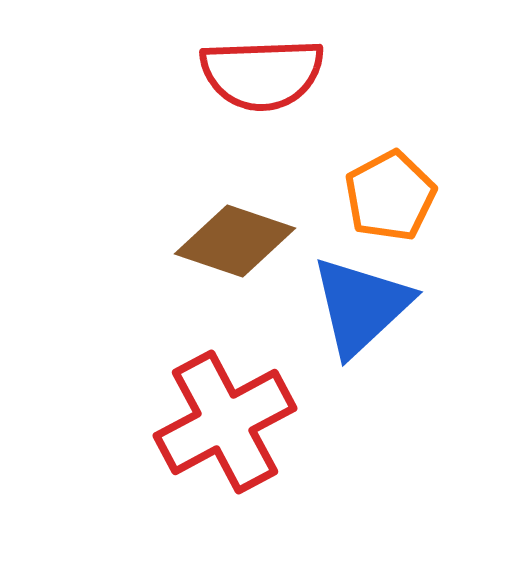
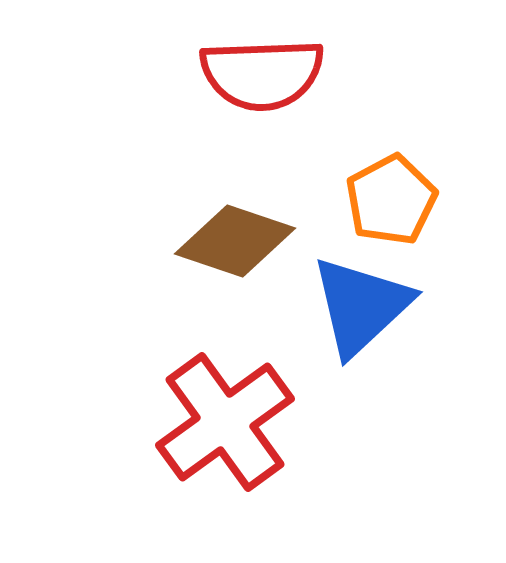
orange pentagon: moved 1 px right, 4 px down
red cross: rotated 8 degrees counterclockwise
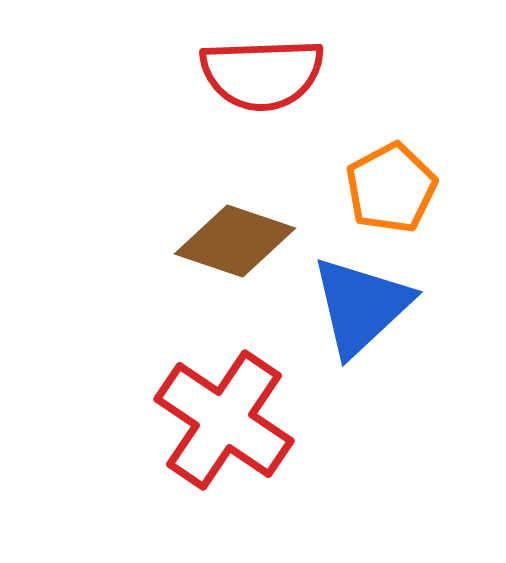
orange pentagon: moved 12 px up
red cross: moved 1 px left, 2 px up; rotated 20 degrees counterclockwise
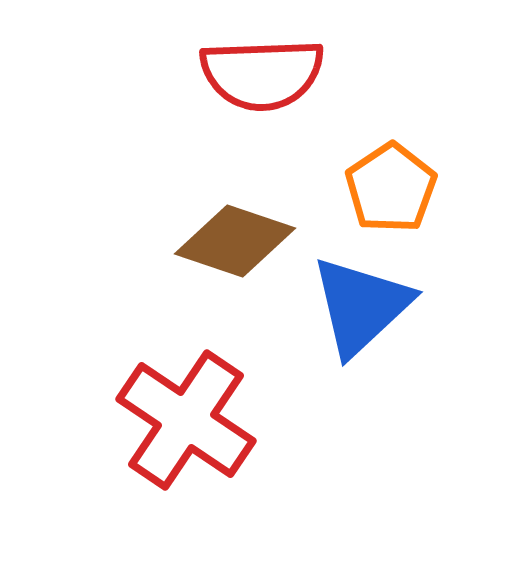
orange pentagon: rotated 6 degrees counterclockwise
red cross: moved 38 px left
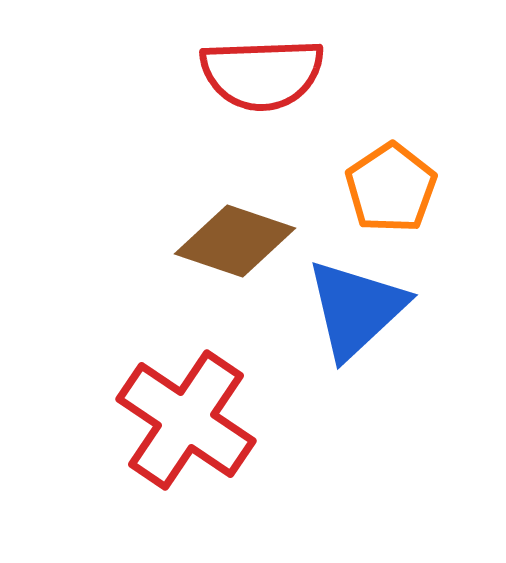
blue triangle: moved 5 px left, 3 px down
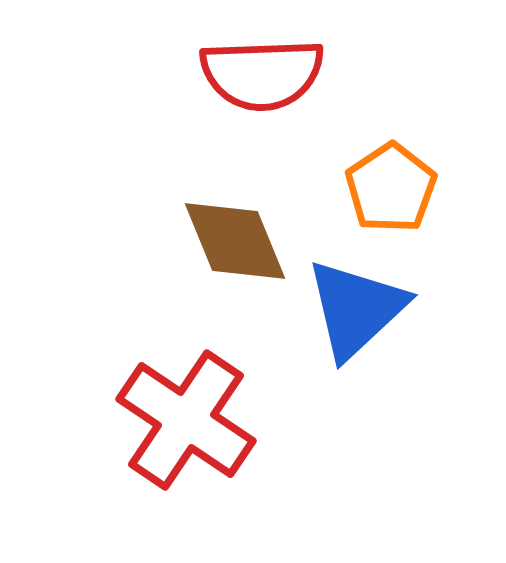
brown diamond: rotated 49 degrees clockwise
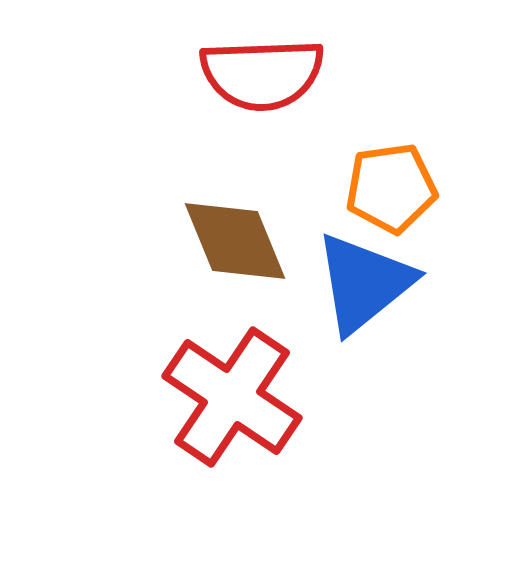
orange pentagon: rotated 26 degrees clockwise
blue triangle: moved 8 px right, 26 px up; rotated 4 degrees clockwise
red cross: moved 46 px right, 23 px up
